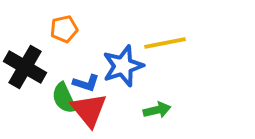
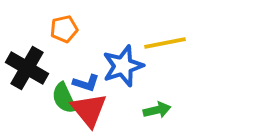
black cross: moved 2 px right, 1 px down
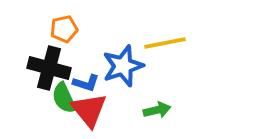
black cross: moved 22 px right; rotated 15 degrees counterclockwise
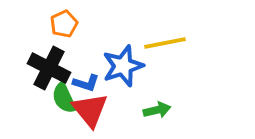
orange pentagon: moved 5 px up; rotated 12 degrees counterclockwise
black cross: rotated 12 degrees clockwise
red triangle: moved 1 px right
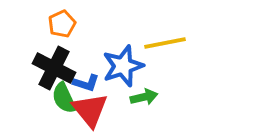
orange pentagon: moved 2 px left
black cross: moved 5 px right
green arrow: moved 13 px left, 13 px up
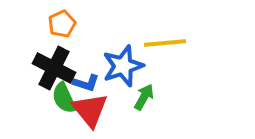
yellow line: rotated 6 degrees clockwise
green arrow: rotated 48 degrees counterclockwise
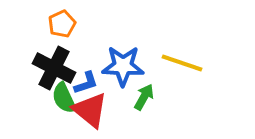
yellow line: moved 17 px right, 20 px down; rotated 24 degrees clockwise
blue star: rotated 21 degrees clockwise
blue L-shape: rotated 36 degrees counterclockwise
red triangle: rotated 12 degrees counterclockwise
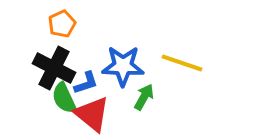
red triangle: moved 2 px right, 4 px down
